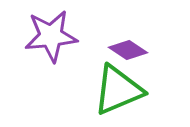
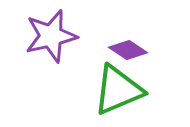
purple star: rotated 8 degrees counterclockwise
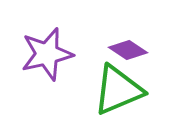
purple star: moved 4 px left, 18 px down
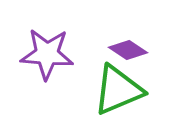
purple star: rotated 18 degrees clockwise
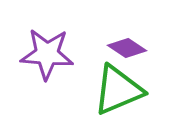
purple diamond: moved 1 px left, 2 px up
